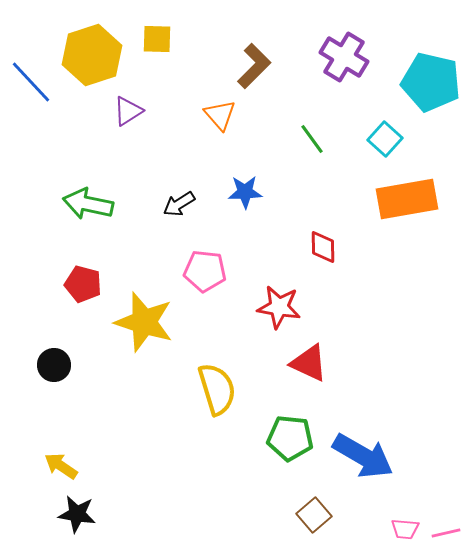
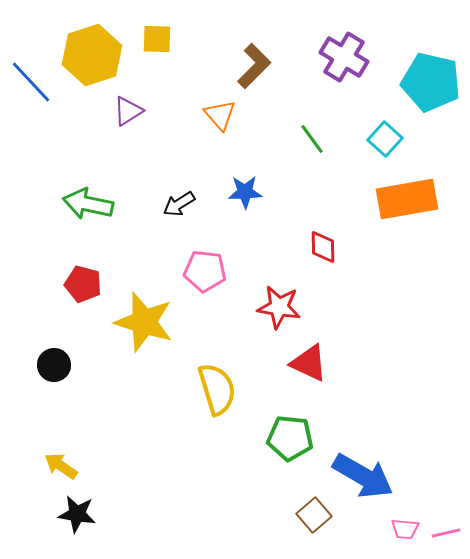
blue arrow: moved 20 px down
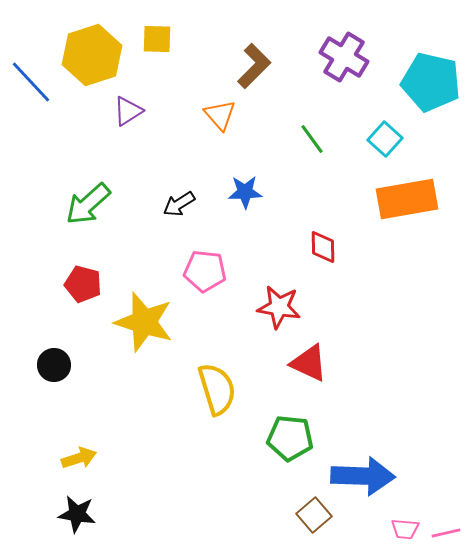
green arrow: rotated 54 degrees counterclockwise
yellow arrow: moved 18 px right, 8 px up; rotated 128 degrees clockwise
blue arrow: rotated 28 degrees counterclockwise
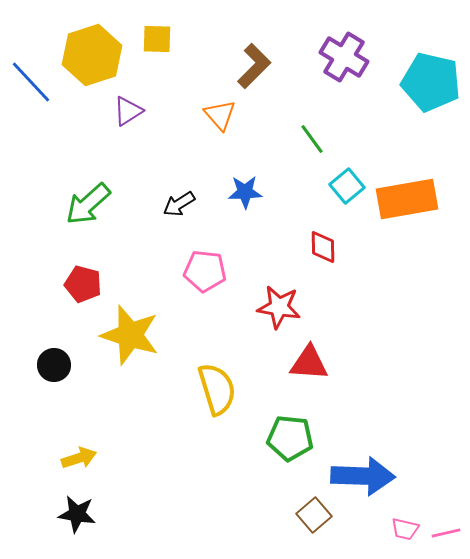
cyan square: moved 38 px left, 47 px down; rotated 8 degrees clockwise
yellow star: moved 14 px left, 13 px down
red triangle: rotated 21 degrees counterclockwise
pink trapezoid: rotated 8 degrees clockwise
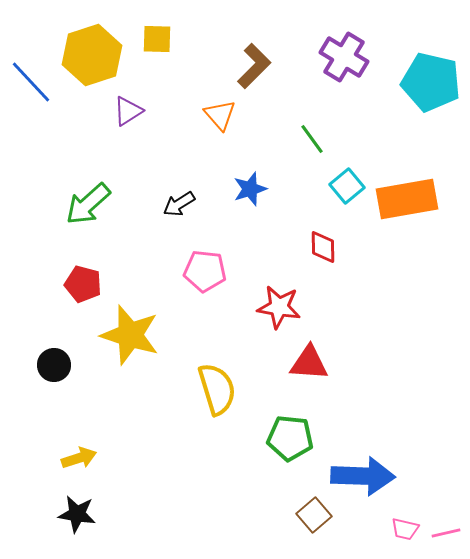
blue star: moved 5 px right, 3 px up; rotated 16 degrees counterclockwise
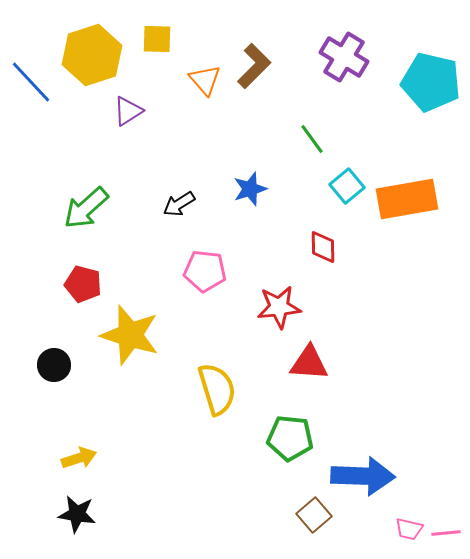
orange triangle: moved 15 px left, 35 px up
green arrow: moved 2 px left, 4 px down
red star: rotated 15 degrees counterclockwise
pink trapezoid: moved 4 px right
pink line: rotated 8 degrees clockwise
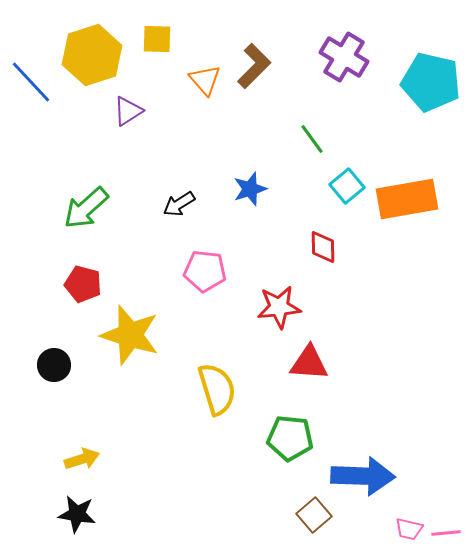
yellow arrow: moved 3 px right, 1 px down
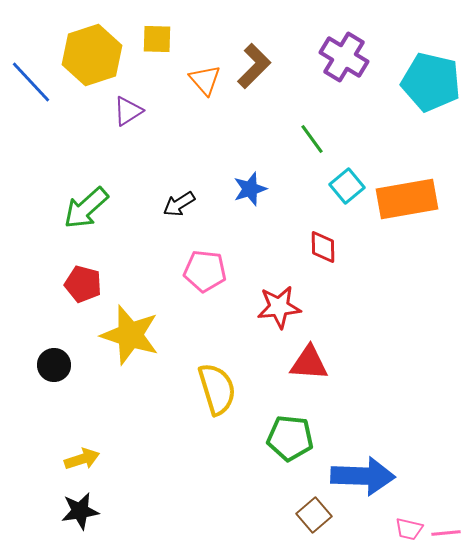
black star: moved 3 px right, 3 px up; rotated 18 degrees counterclockwise
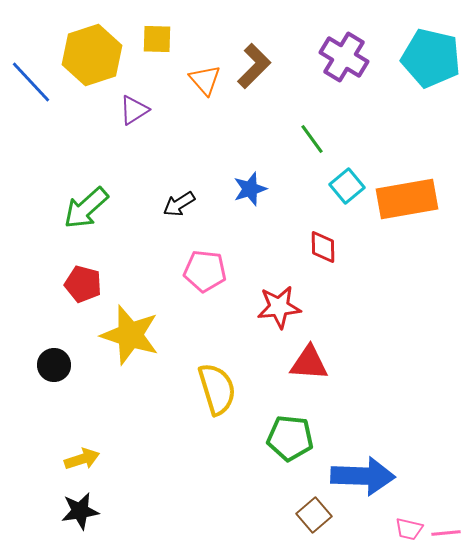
cyan pentagon: moved 24 px up
purple triangle: moved 6 px right, 1 px up
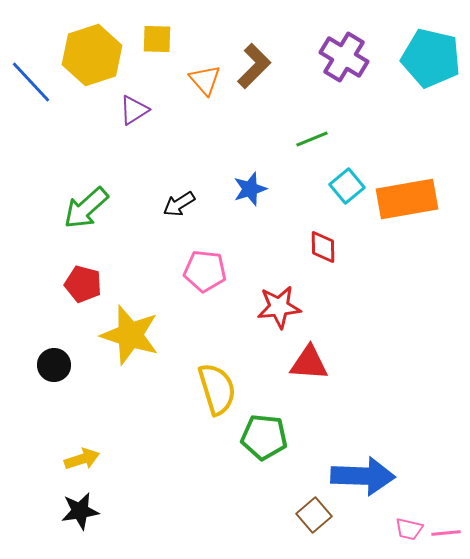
green line: rotated 76 degrees counterclockwise
green pentagon: moved 26 px left, 1 px up
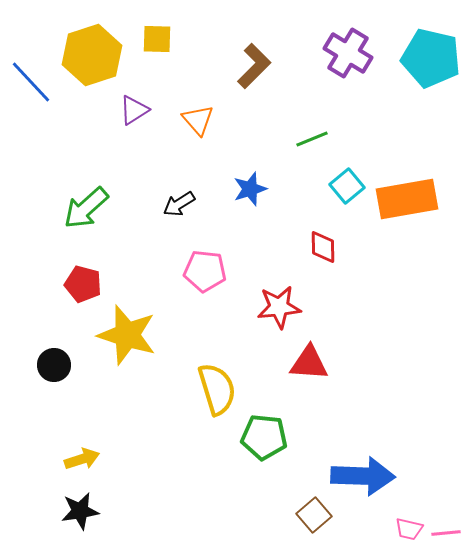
purple cross: moved 4 px right, 4 px up
orange triangle: moved 7 px left, 40 px down
yellow star: moved 3 px left
